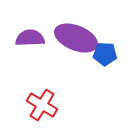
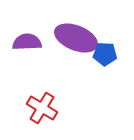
purple semicircle: moved 3 px left, 4 px down
red cross: moved 3 px down
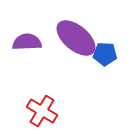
purple ellipse: rotated 18 degrees clockwise
red cross: moved 3 px down
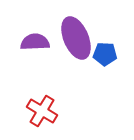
purple ellipse: rotated 27 degrees clockwise
purple semicircle: moved 8 px right
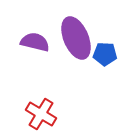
purple semicircle: rotated 16 degrees clockwise
red cross: moved 1 px left, 3 px down
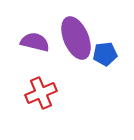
blue pentagon: rotated 10 degrees counterclockwise
red cross: moved 21 px up; rotated 36 degrees clockwise
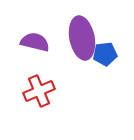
purple ellipse: moved 6 px right; rotated 12 degrees clockwise
red cross: moved 2 px left, 2 px up
